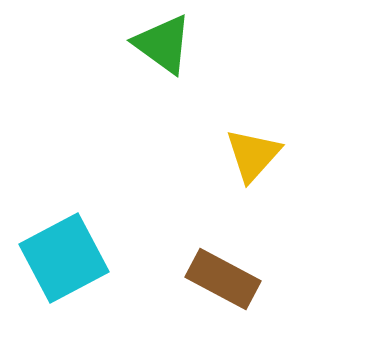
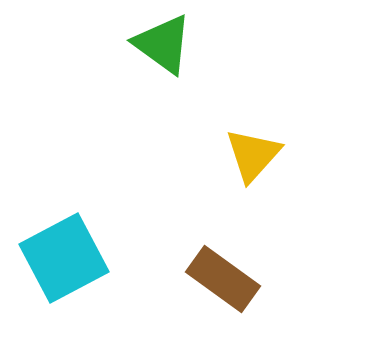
brown rectangle: rotated 8 degrees clockwise
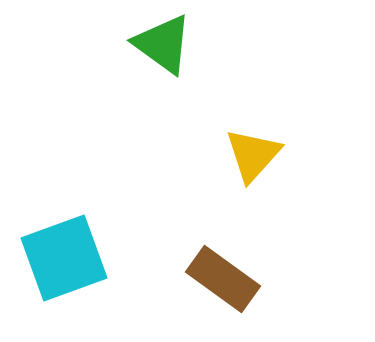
cyan square: rotated 8 degrees clockwise
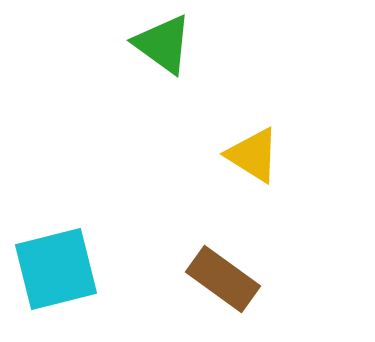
yellow triangle: rotated 40 degrees counterclockwise
cyan square: moved 8 px left, 11 px down; rotated 6 degrees clockwise
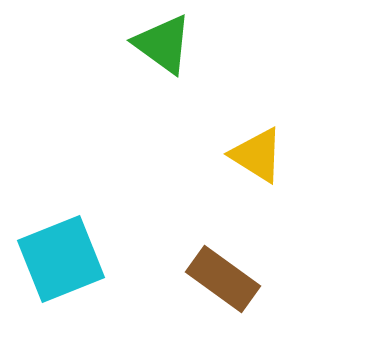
yellow triangle: moved 4 px right
cyan square: moved 5 px right, 10 px up; rotated 8 degrees counterclockwise
